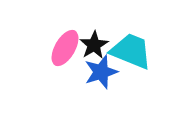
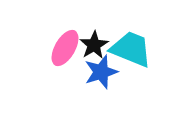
cyan trapezoid: moved 2 px up
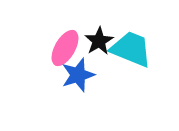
black star: moved 5 px right, 4 px up
blue star: moved 23 px left, 3 px down
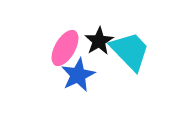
cyan trapezoid: moved 1 px left, 2 px down; rotated 24 degrees clockwise
blue star: rotated 8 degrees counterclockwise
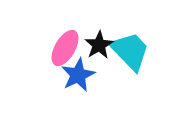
black star: moved 4 px down
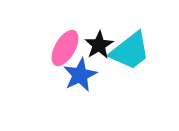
cyan trapezoid: rotated 96 degrees clockwise
blue star: moved 2 px right
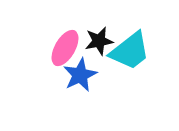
black star: moved 4 px up; rotated 20 degrees clockwise
